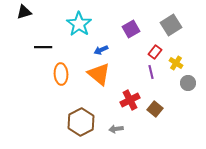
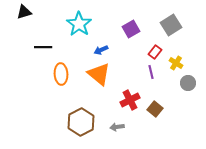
gray arrow: moved 1 px right, 2 px up
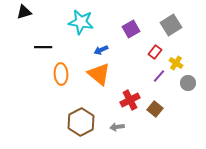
cyan star: moved 2 px right, 2 px up; rotated 25 degrees counterclockwise
purple line: moved 8 px right, 4 px down; rotated 56 degrees clockwise
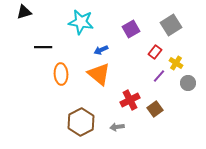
brown square: rotated 14 degrees clockwise
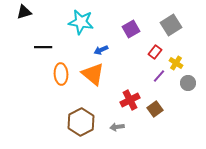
orange triangle: moved 6 px left
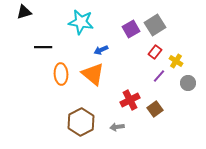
gray square: moved 16 px left
yellow cross: moved 2 px up
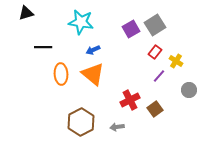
black triangle: moved 2 px right, 1 px down
blue arrow: moved 8 px left
gray circle: moved 1 px right, 7 px down
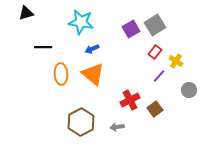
blue arrow: moved 1 px left, 1 px up
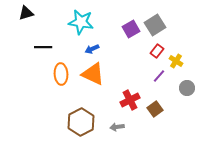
red rectangle: moved 2 px right, 1 px up
orange triangle: rotated 15 degrees counterclockwise
gray circle: moved 2 px left, 2 px up
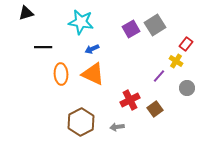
red rectangle: moved 29 px right, 7 px up
